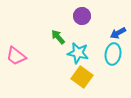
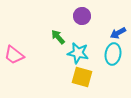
pink trapezoid: moved 2 px left, 1 px up
yellow square: rotated 20 degrees counterclockwise
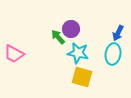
purple circle: moved 11 px left, 13 px down
blue arrow: rotated 35 degrees counterclockwise
pink trapezoid: moved 1 px up; rotated 10 degrees counterclockwise
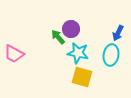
cyan ellipse: moved 2 px left, 1 px down
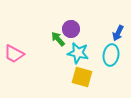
green arrow: moved 2 px down
